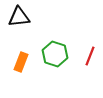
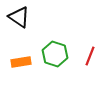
black triangle: rotated 40 degrees clockwise
orange rectangle: rotated 60 degrees clockwise
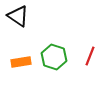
black triangle: moved 1 px left, 1 px up
green hexagon: moved 1 px left, 3 px down
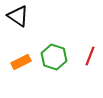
orange rectangle: rotated 18 degrees counterclockwise
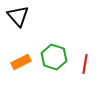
black triangle: rotated 15 degrees clockwise
red line: moved 5 px left, 8 px down; rotated 12 degrees counterclockwise
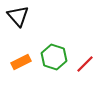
red line: rotated 36 degrees clockwise
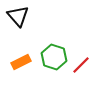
red line: moved 4 px left, 1 px down
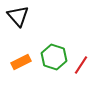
red line: rotated 12 degrees counterclockwise
